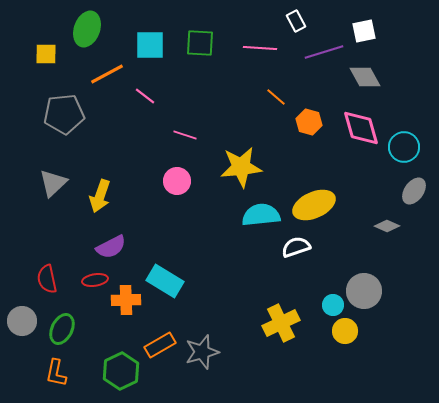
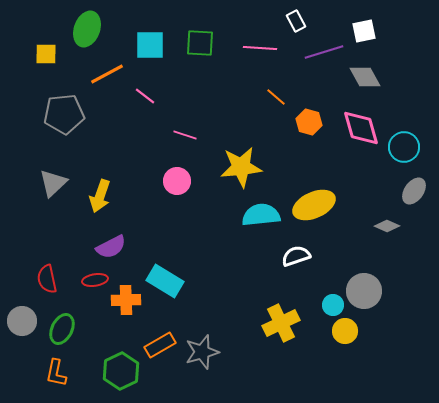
white semicircle at (296, 247): moved 9 px down
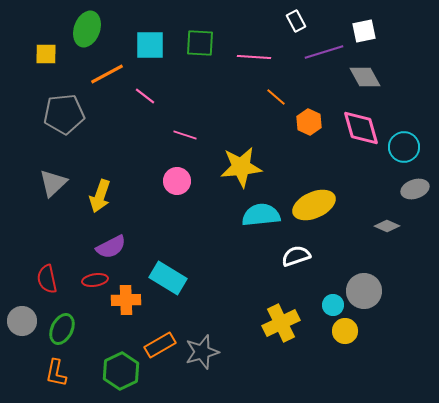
pink line at (260, 48): moved 6 px left, 9 px down
orange hexagon at (309, 122): rotated 10 degrees clockwise
gray ellipse at (414, 191): moved 1 px right, 2 px up; rotated 36 degrees clockwise
cyan rectangle at (165, 281): moved 3 px right, 3 px up
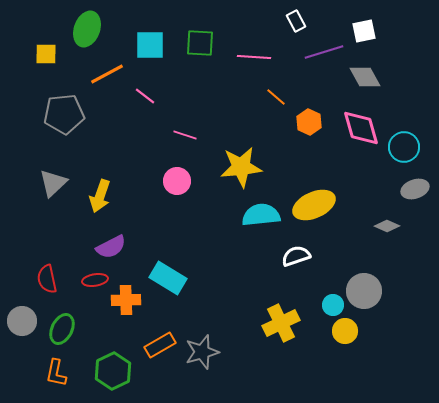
green hexagon at (121, 371): moved 8 px left
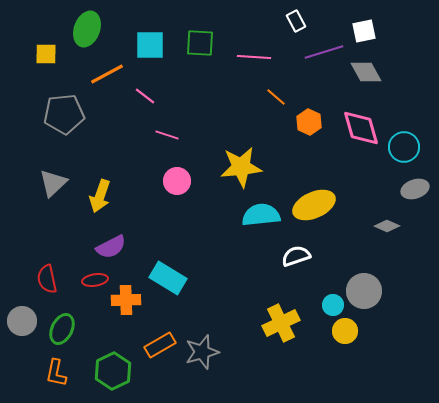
gray diamond at (365, 77): moved 1 px right, 5 px up
pink line at (185, 135): moved 18 px left
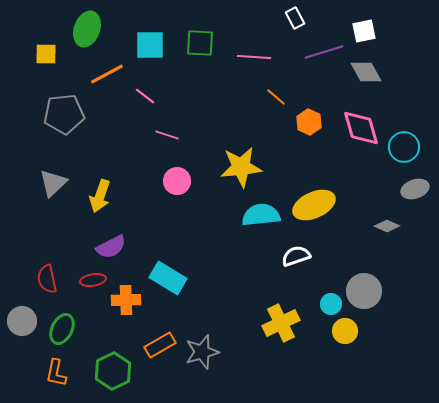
white rectangle at (296, 21): moved 1 px left, 3 px up
red ellipse at (95, 280): moved 2 px left
cyan circle at (333, 305): moved 2 px left, 1 px up
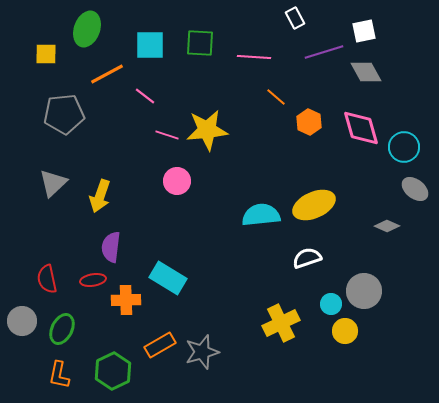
yellow star at (241, 167): moved 34 px left, 37 px up
gray ellipse at (415, 189): rotated 56 degrees clockwise
purple semicircle at (111, 247): rotated 124 degrees clockwise
white semicircle at (296, 256): moved 11 px right, 2 px down
orange L-shape at (56, 373): moved 3 px right, 2 px down
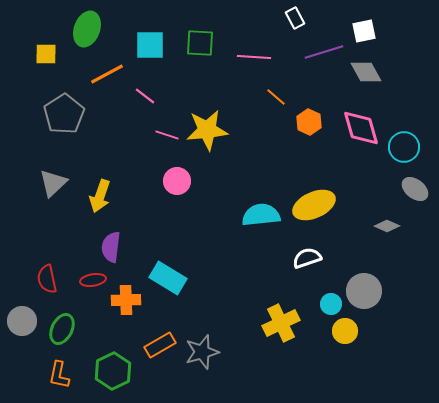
gray pentagon at (64, 114): rotated 27 degrees counterclockwise
